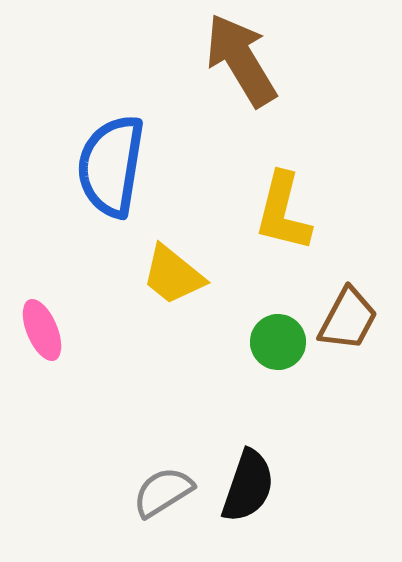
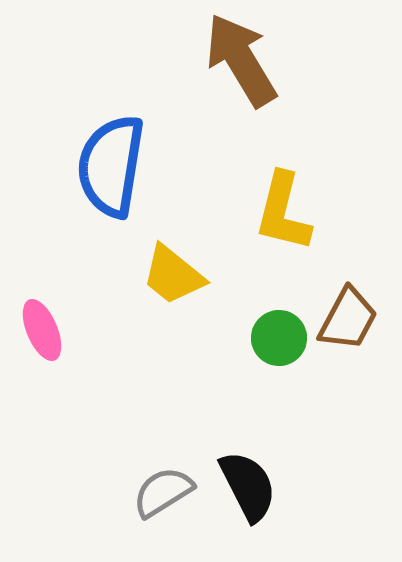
green circle: moved 1 px right, 4 px up
black semicircle: rotated 46 degrees counterclockwise
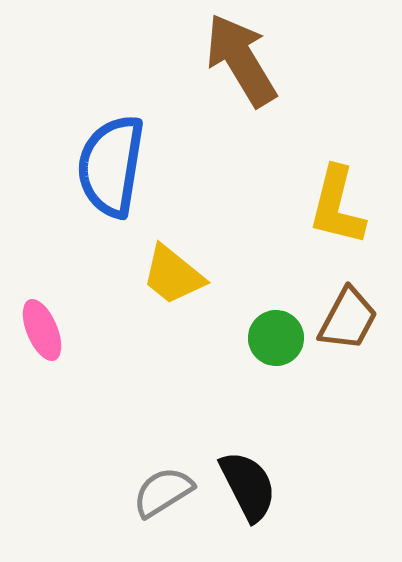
yellow L-shape: moved 54 px right, 6 px up
green circle: moved 3 px left
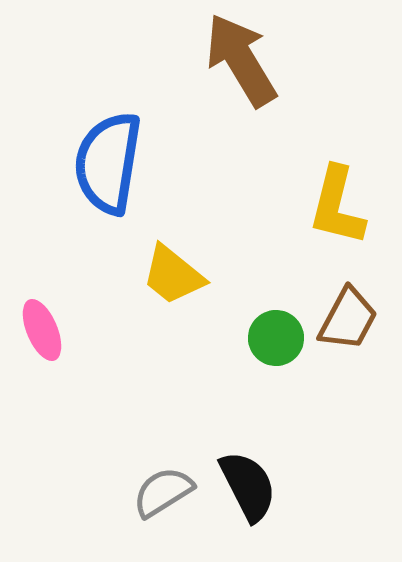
blue semicircle: moved 3 px left, 3 px up
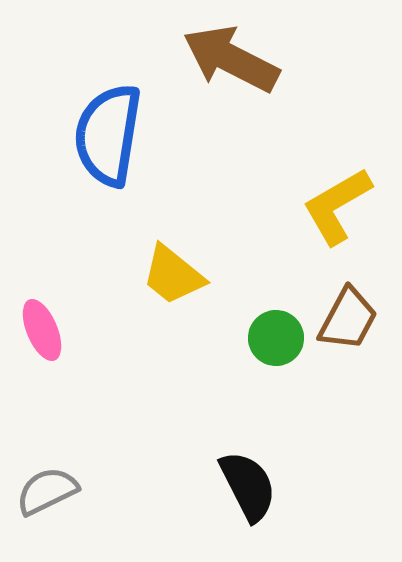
brown arrow: moved 10 px left, 1 px up; rotated 32 degrees counterclockwise
blue semicircle: moved 28 px up
yellow L-shape: rotated 46 degrees clockwise
gray semicircle: moved 116 px left, 1 px up; rotated 6 degrees clockwise
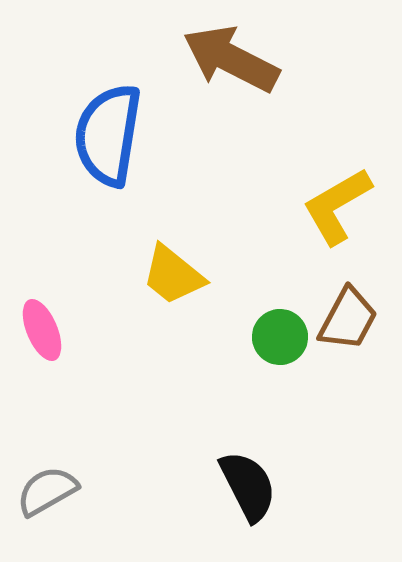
green circle: moved 4 px right, 1 px up
gray semicircle: rotated 4 degrees counterclockwise
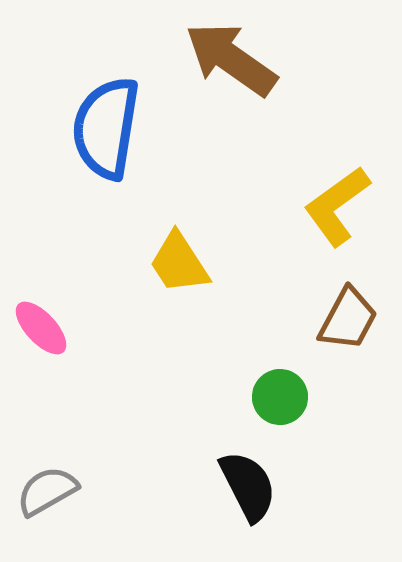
brown arrow: rotated 8 degrees clockwise
blue semicircle: moved 2 px left, 7 px up
yellow L-shape: rotated 6 degrees counterclockwise
yellow trapezoid: moved 6 px right, 12 px up; rotated 18 degrees clockwise
pink ellipse: moved 1 px left, 2 px up; rotated 20 degrees counterclockwise
green circle: moved 60 px down
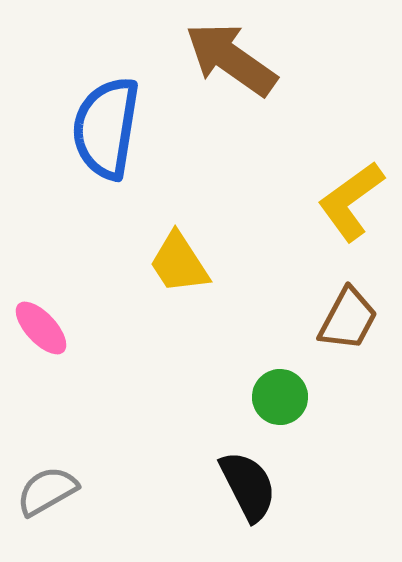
yellow L-shape: moved 14 px right, 5 px up
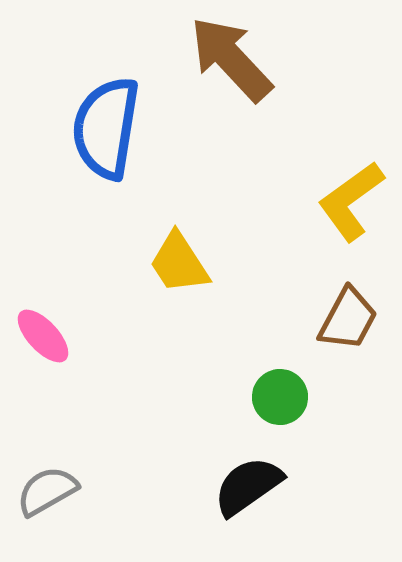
brown arrow: rotated 12 degrees clockwise
pink ellipse: moved 2 px right, 8 px down
black semicircle: rotated 98 degrees counterclockwise
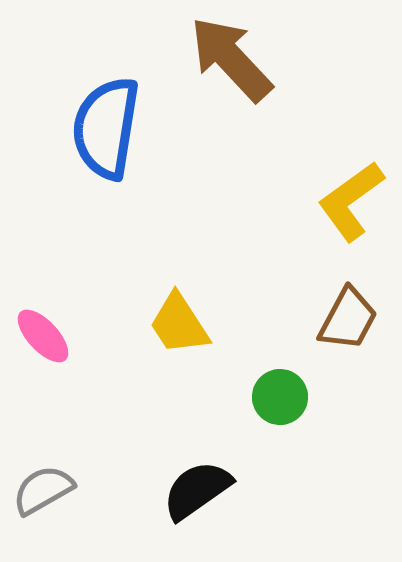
yellow trapezoid: moved 61 px down
black semicircle: moved 51 px left, 4 px down
gray semicircle: moved 4 px left, 1 px up
